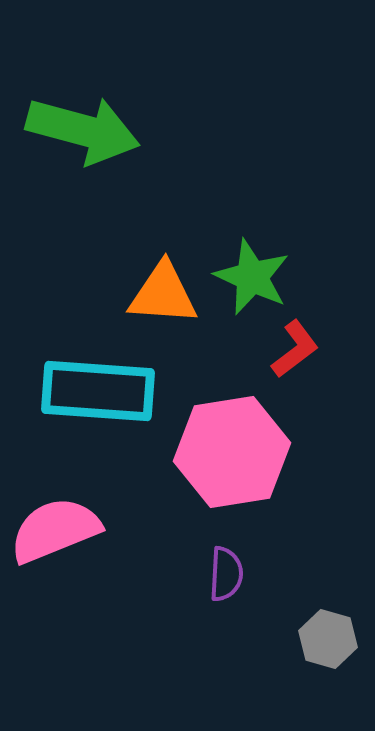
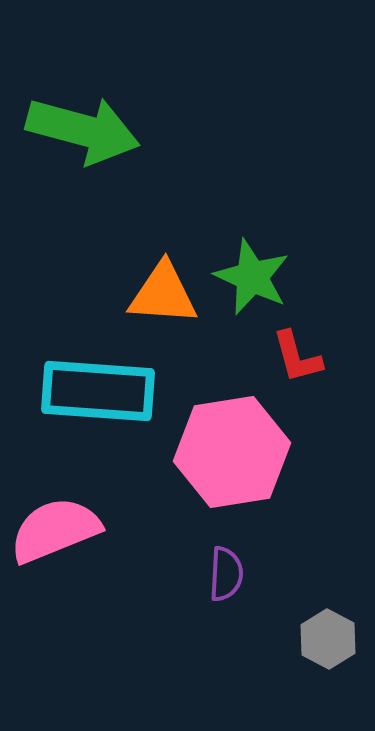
red L-shape: moved 2 px right, 8 px down; rotated 112 degrees clockwise
gray hexagon: rotated 12 degrees clockwise
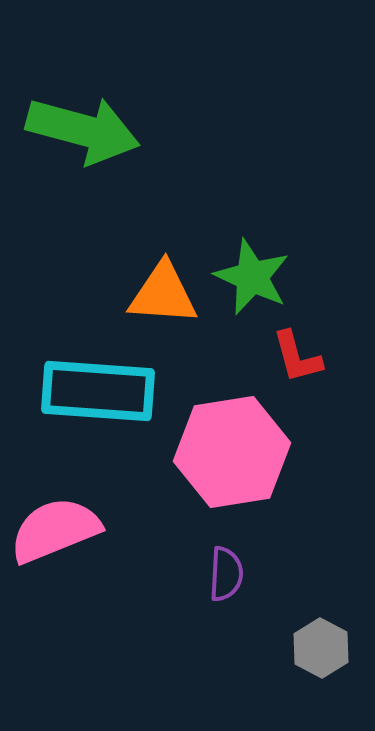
gray hexagon: moved 7 px left, 9 px down
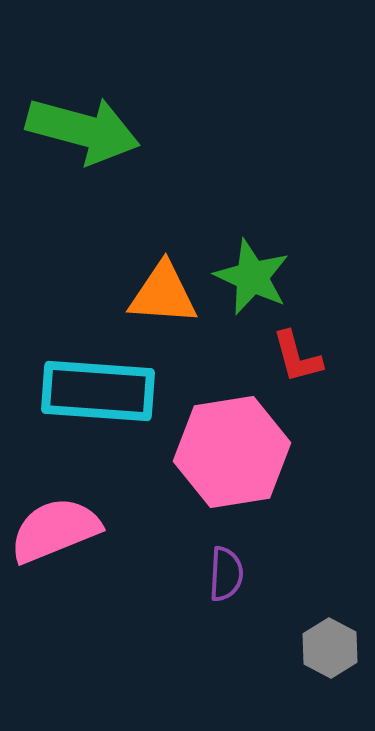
gray hexagon: moved 9 px right
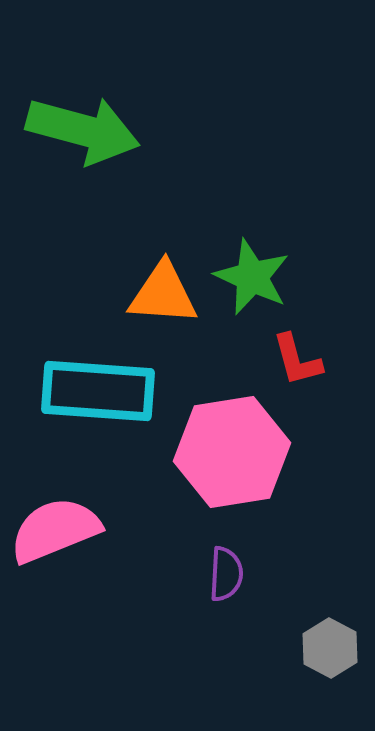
red L-shape: moved 3 px down
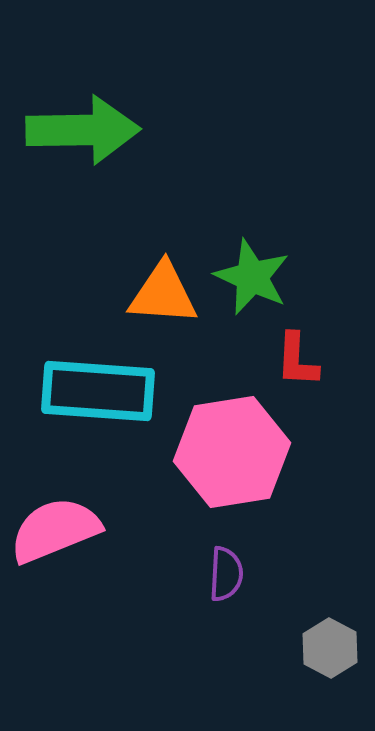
green arrow: rotated 16 degrees counterclockwise
red L-shape: rotated 18 degrees clockwise
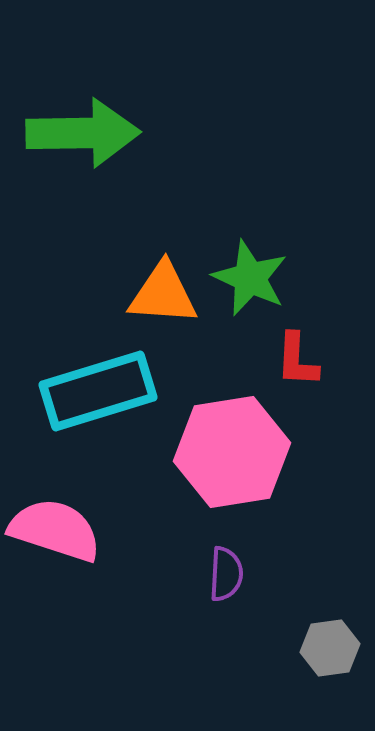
green arrow: moved 3 px down
green star: moved 2 px left, 1 px down
cyan rectangle: rotated 21 degrees counterclockwise
pink semicircle: rotated 40 degrees clockwise
gray hexagon: rotated 24 degrees clockwise
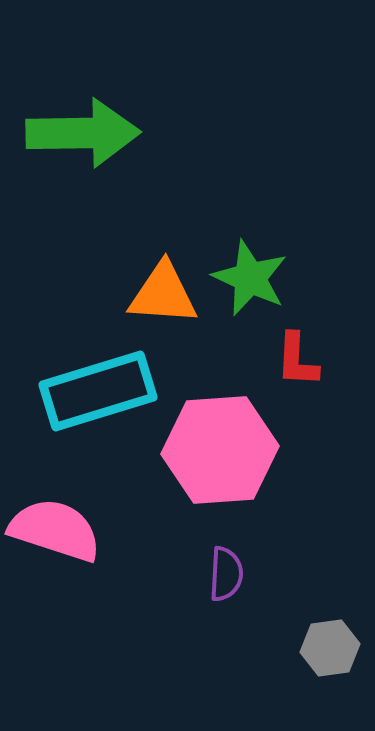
pink hexagon: moved 12 px left, 2 px up; rotated 5 degrees clockwise
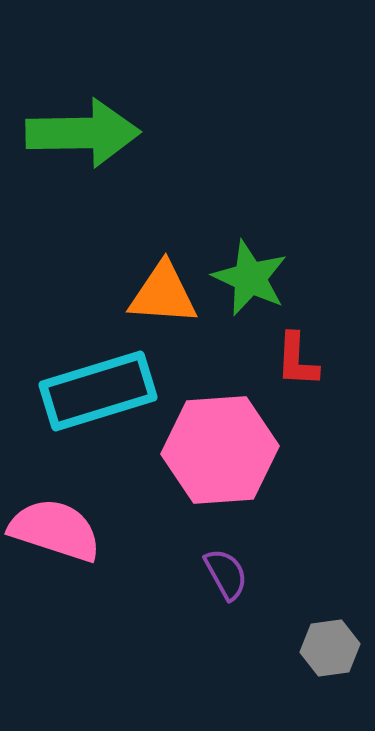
purple semicircle: rotated 32 degrees counterclockwise
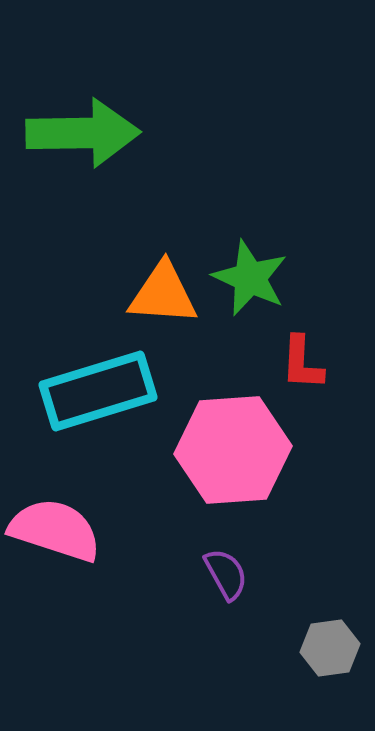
red L-shape: moved 5 px right, 3 px down
pink hexagon: moved 13 px right
